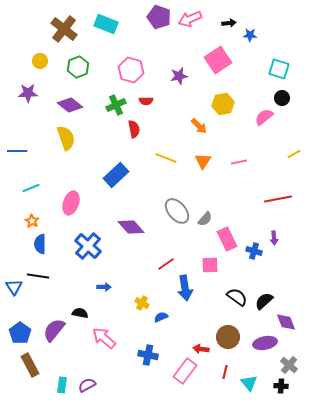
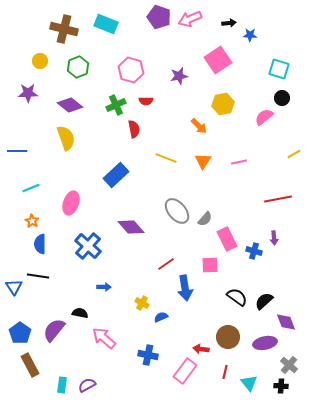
brown cross at (64, 29): rotated 24 degrees counterclockwise
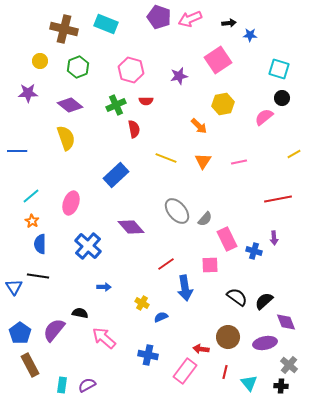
cyan line at (31, 188): moved 8 px down; rotated 18 degrees counterclockwise
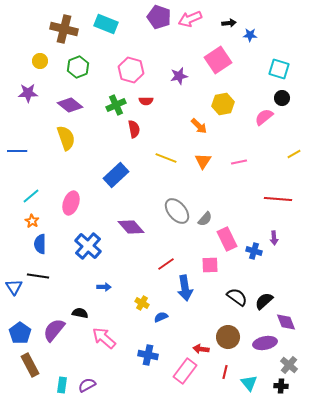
red line at (278, 199): rotated 16 degrees clockwise
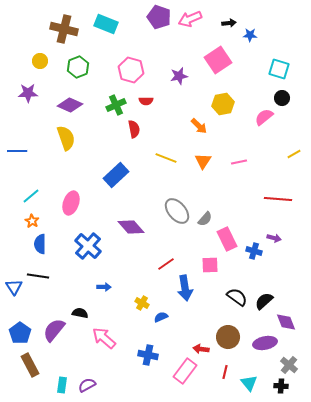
purple diamond at (70, 105): rotated 15 degrees counterclockwise
purple arrow at (274, 238): rotated 72 degrees counterclockwise
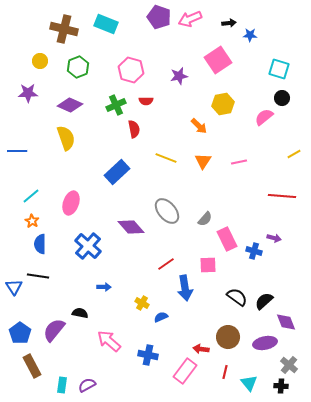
blue rectangle at (116, 175): moved 1 px right, 3 px up
red line at (278, 199): moved 4 px right, 3 px up
gray ellipse at (177, 211): moved 10 px left
pink square at (210, 265): moved 2 px left
pink arrow at (104, 338): moved 5 px right, 3 px down
brown rectangle at (30, 365): moved 2 px right, 1 px down
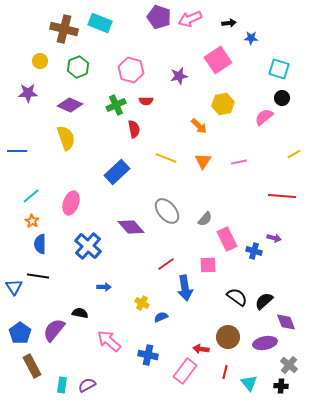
cyan rectangle at (106, 24): moved 6 px left, 1 px up
blue star at (250, 35): moved 1 px right, 3 px down
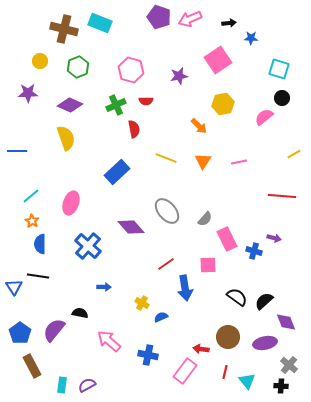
cyan triangle at (249, 383): moved 2 px left, 2 px up
